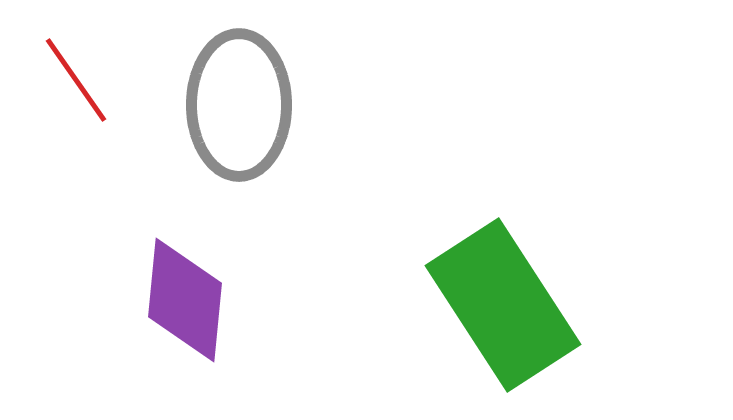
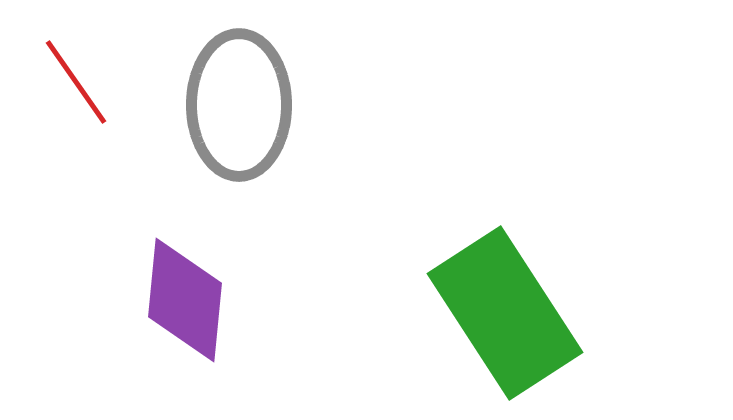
red line: moved 2 px down
green rectangle: moved 2 px right, 8 px down
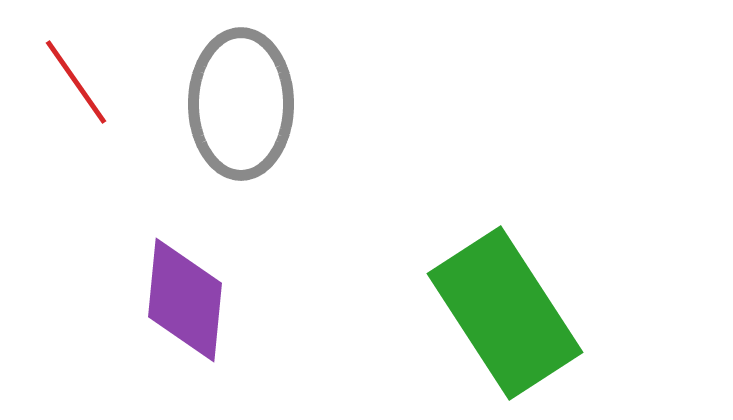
gray ellipse: moved 2 px right, 1 px up
